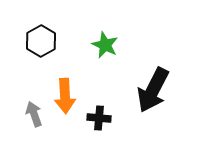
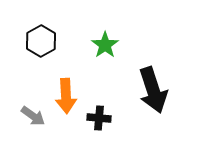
green star: rotated 12 degrees clockwise
black arrow: rotated 45 degrees counterclockwise
orange arrow: moved 1 px right
gray arrow: moved 1 px left, 2 px down; rotated 145 degrees clockwise
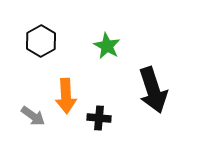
green star: moved 2 px right, 1 px down; rotated 8 degrees counterclockwise
